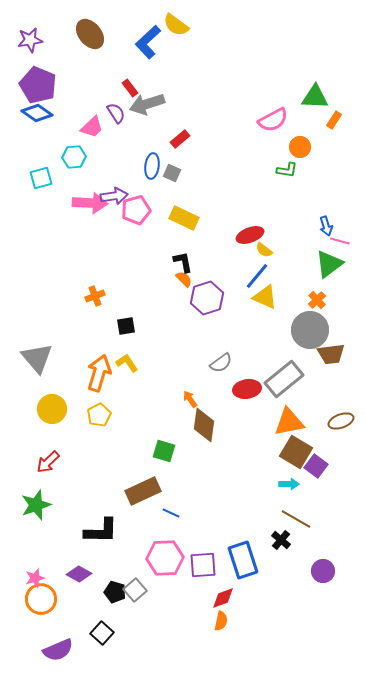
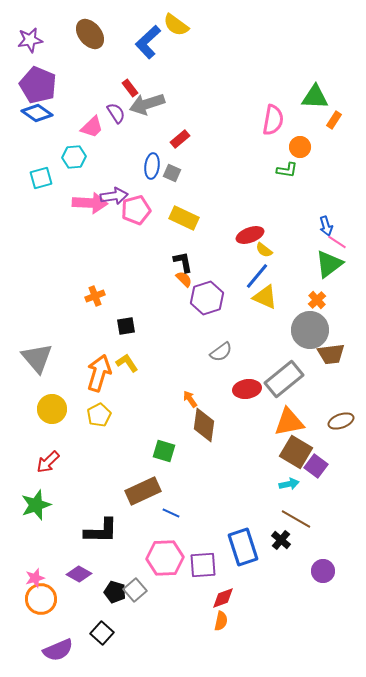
pink semicircle at (273, 120): rotated 52 degrees counterclockwise
pink line at (340, 241): moved 3 px left, 1 px down; rotated 18 degrees clockwise
gray semicircle at (221, 363): moved 11 px up
cyan arrow at (289, 484): rotated 12 degrees counterclockwise
blue rectangle at (243, 560): moved 13 px up
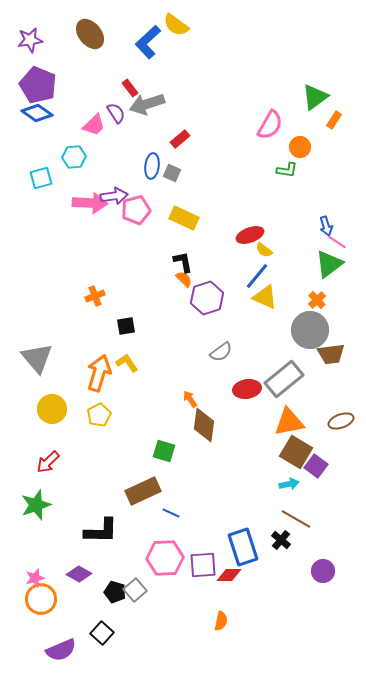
green triangle at (315, 97): rotated 40 degrees counterclockwise
pink semicircle at (273, 120): moved 3 px left, 5 px down; rotated 20 degrees clockwise
pink trapezoid at (92, 127): moved 2 px right, 2 px up
red diamond at (223, 598): moved 6 px right, 23 px up; rotated 20 degrees clockwise
purple semicircle at (58, 650): moved 3 px right
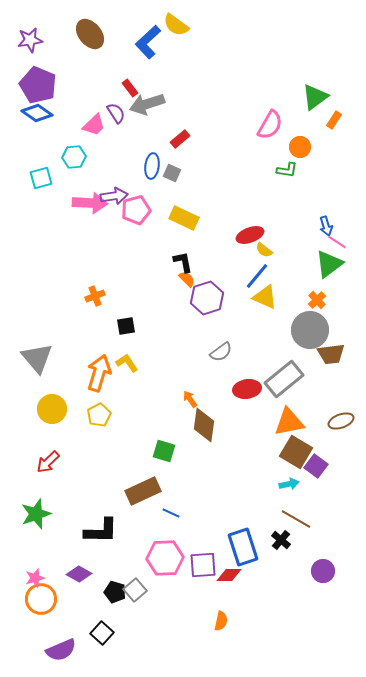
orange semicircle at (184, 279): moved 3 px right
green star at (36, 505): moved 9 px down
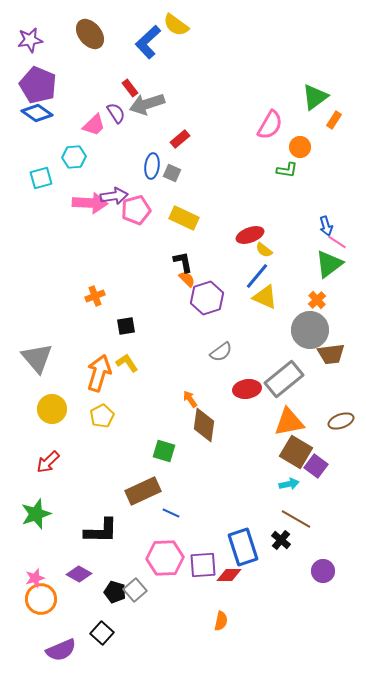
yellow pentagon at (99, 415): moved 3 px right, 1 px down
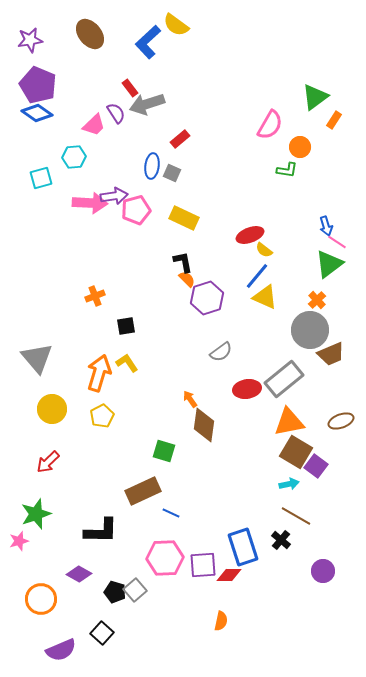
brown trapezoid at (331, 354): rotated 16 degrees counterclockwise
brown line at (296, 519): moved 3 px up
pink star at (35, 578): moved 16 px left, 37 px up
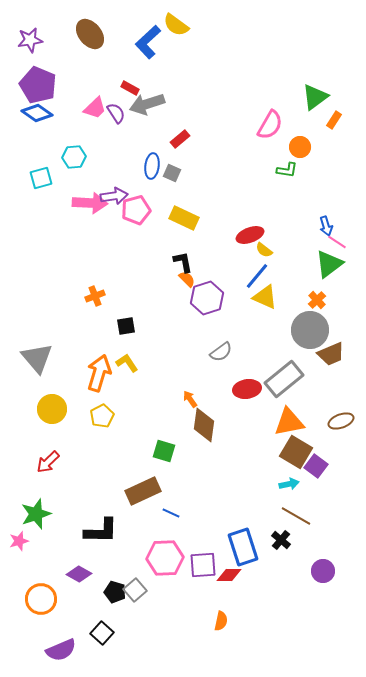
red rectangle at (130, 88): rotated 24 degrees counterclockwise
pink trapezoid at (94, 125): moved 1 px right, 17 px up
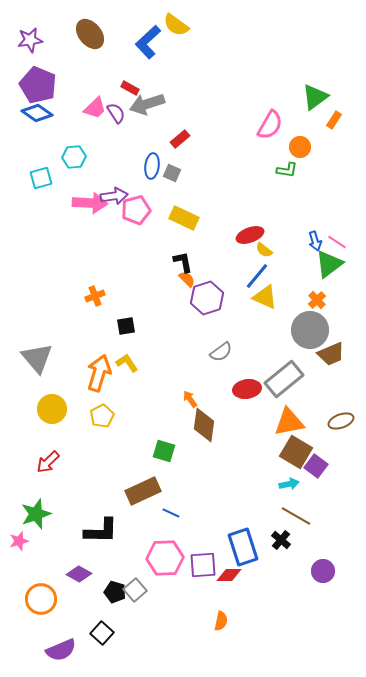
blue arrow at (326, 226): moved 11 px left, 15 px down
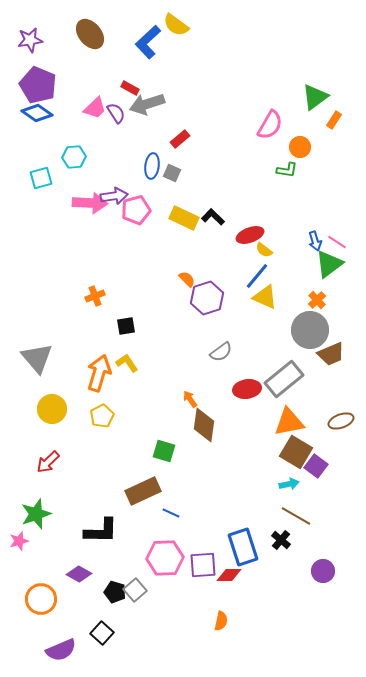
black L-shape at (183, 262): moved 30 px right, 45 px up; rotated 35 degrees counterclockwise
